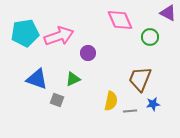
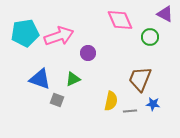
purple triangle: moved 3 px left, 1 px down
blue triangle: moved 3 px right
blue star: rotated 16 degrees clockwise
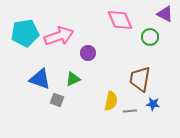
brown trapezoid: rotated 12 degrees counterclockwise
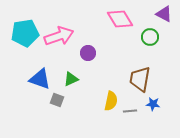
purple triangle: moved 1 px left
pink diamond: moved 1 px up; rotated 8 degrees counterclockwise
green triangle: moved 2 px left
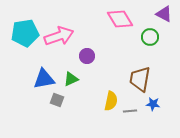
purple circle: moved 1 px left, 3 px down
blue triangle: moved 4 px right; rotated 30 degrees counterclockwise
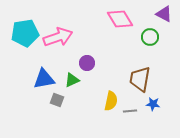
pink arrow: moved 1 px left, 1 px down
purple circle: moved 7 px down
green triangle: moved 1 px right, 1 px down
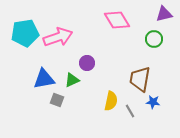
purple triangle: rotated 42 degrees counterclockwise
pink diamond: moved 3 px left, 1 px down
green circle: moved 4 px right, 2 px down
blue star: moved 2 px up
gray line: rotated 64 degrees clockwise
